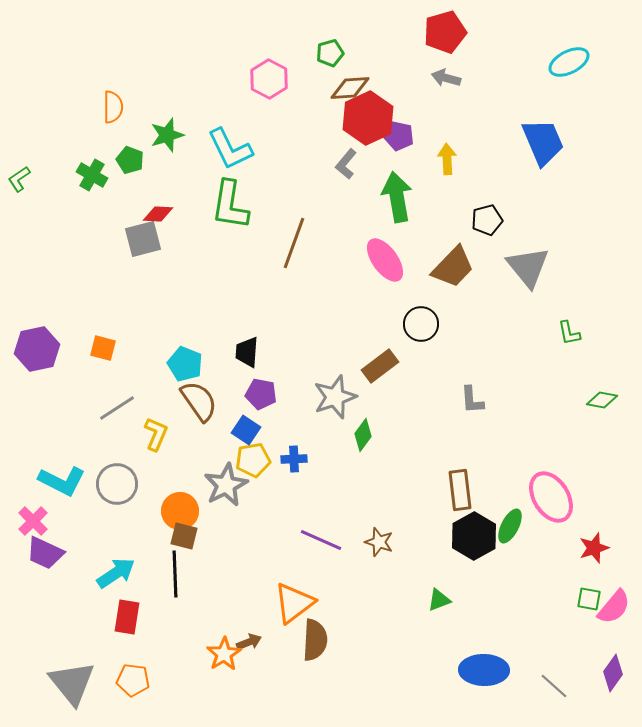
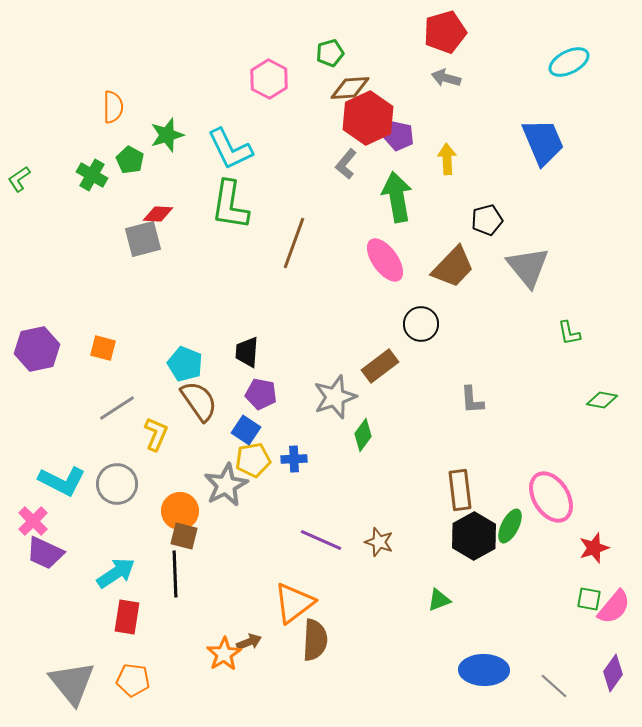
green pentagon at (130, 160): rotated 8 degrees clockwise
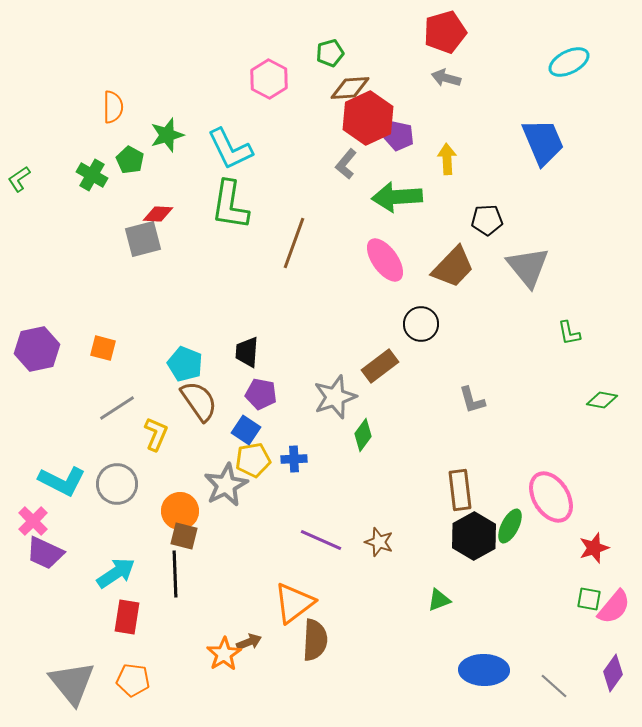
green arrow at (397, 197): rotated 84 degrees counterclockwise
black pentagon at (487, 220): rotated 12 degrees clockwise
gray L-shape at (472, 400): rotated 12 degrees counterclockwise
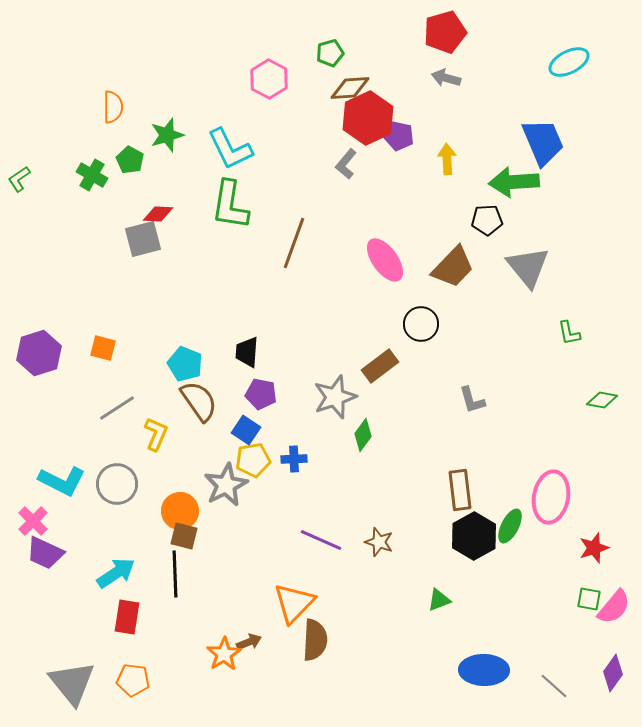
green arrow at (397, 197): moved 117 px right, 15 px up
purple hexagon at (37, 349): moved 2 px right, 4 px down; rotated 6 degrees counterclockwise
pink ellipse at (551, 497): rotated 42 degrees clockwise
orange triangle at (294, 603): rotated 9 degrees counterclockwise
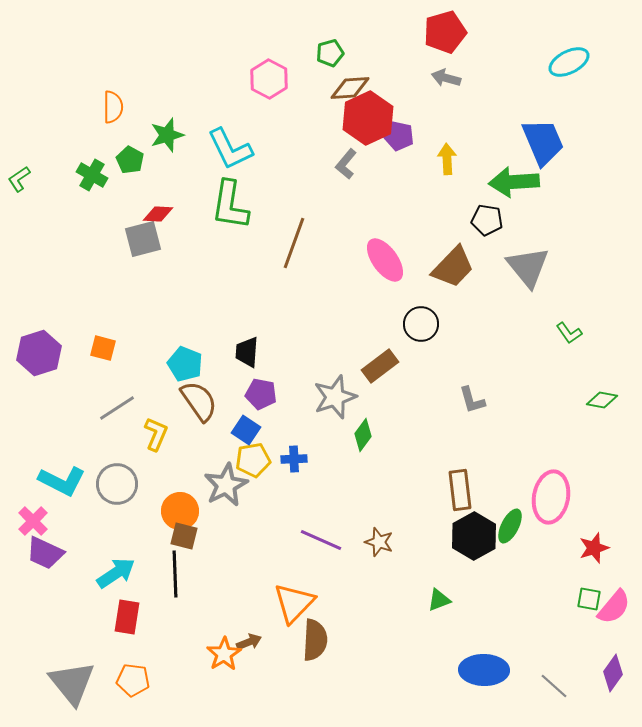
black pentagon at (487, 220): rotated 12 degrees clockwise
green L-shape at (569, 333): rotated 24 degrees counterclockwise
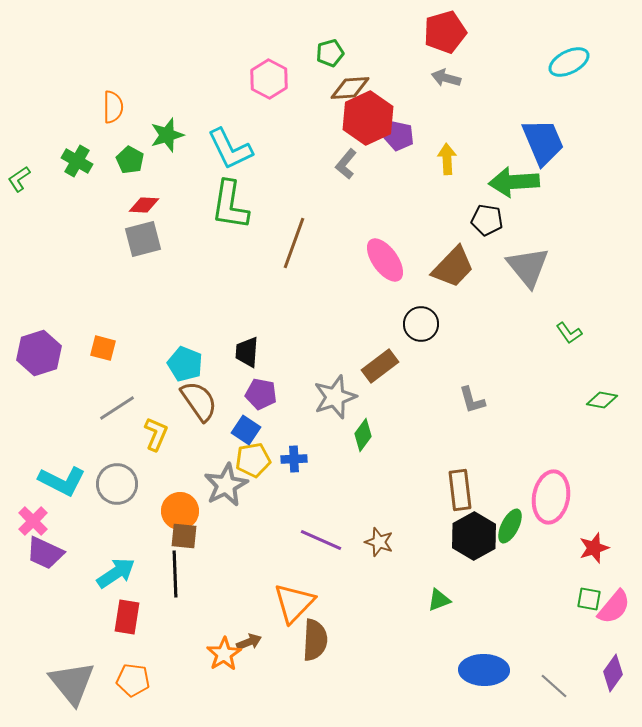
green cross at (92, 175): moved 15 px left, 14 px up
red diamond at (158, 214): moved 14 px left, 9 px up
brown square at (184, 536): rotated 8 degrees counterclockwise
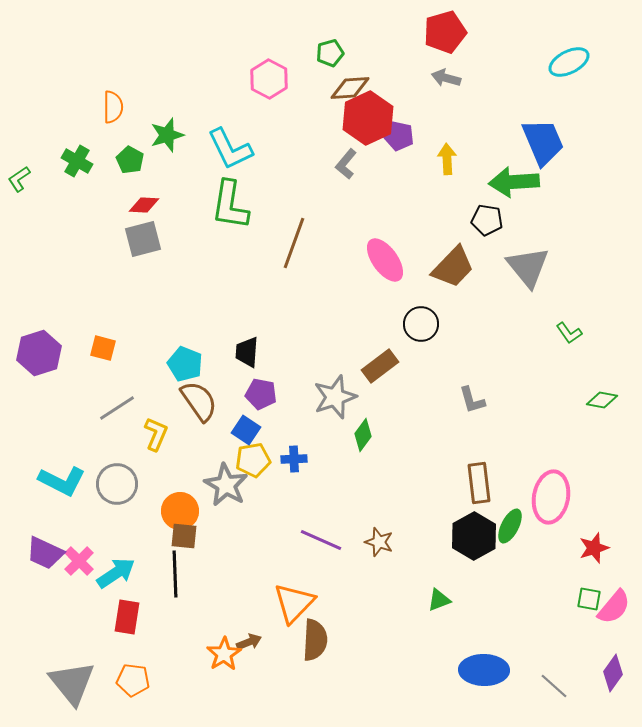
gray star at (226, 485): rotated 15 degrees counterclockwise
brown rectangle at (460, 490): moved 19 px right, 7 px up
pink cross at (33, 521): moved 46 px right, 40 px down
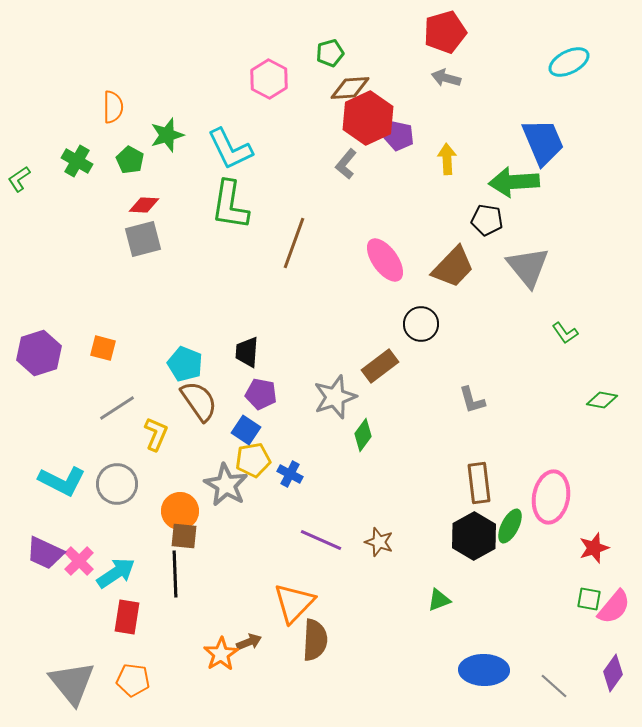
green L-shape at (569, 333): moved 4 px left
blue cross at (294, 459): moved 4 px left, 15 px down; rotated 30 degrees clockwise
orange star at (224, 654): moved 3 px left
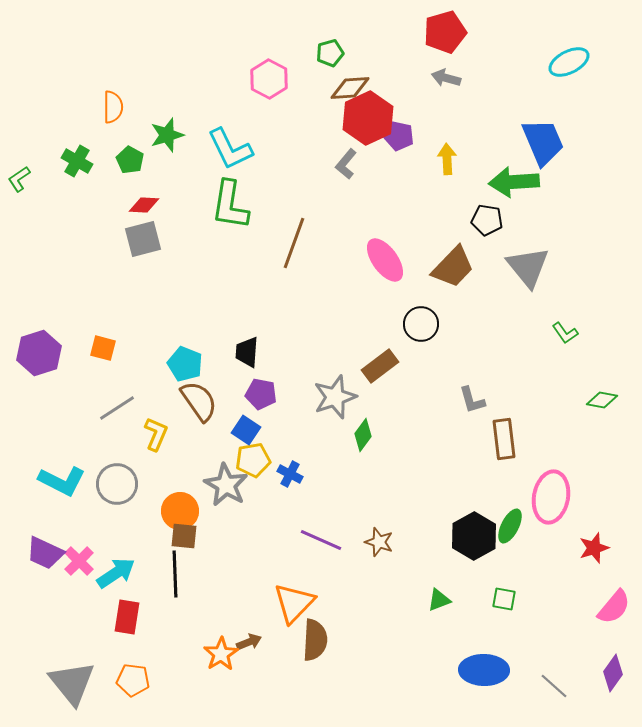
brown rectangle at (479, 483): moved 25 px right, 44 px up
green square at (589, 599): moved 85 px left
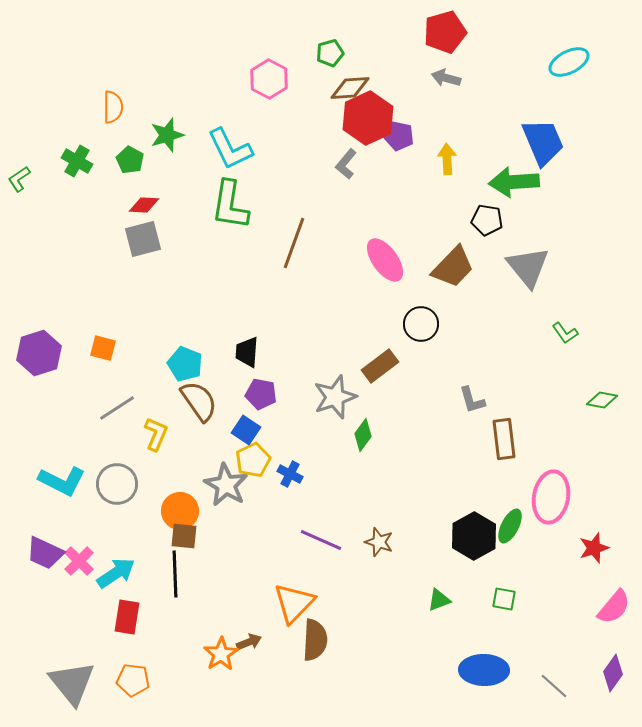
yellow pentagon at (253, 460): rotated 16 degrees counterclockwise
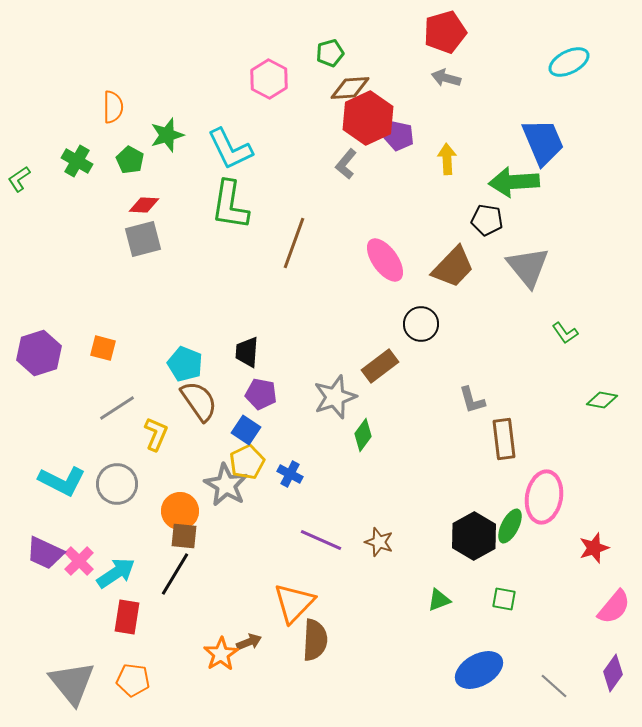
yellow pentagon at (253, 460): moved 6 px left, 2 px down
pink ellipse at (551, 497): moved 7 px left
black line at (175, 574): rotated 33 degrees clockwise
blue ellipse at (484, 670): moved 5 px left; rotated 30 degrees counterclockwise
